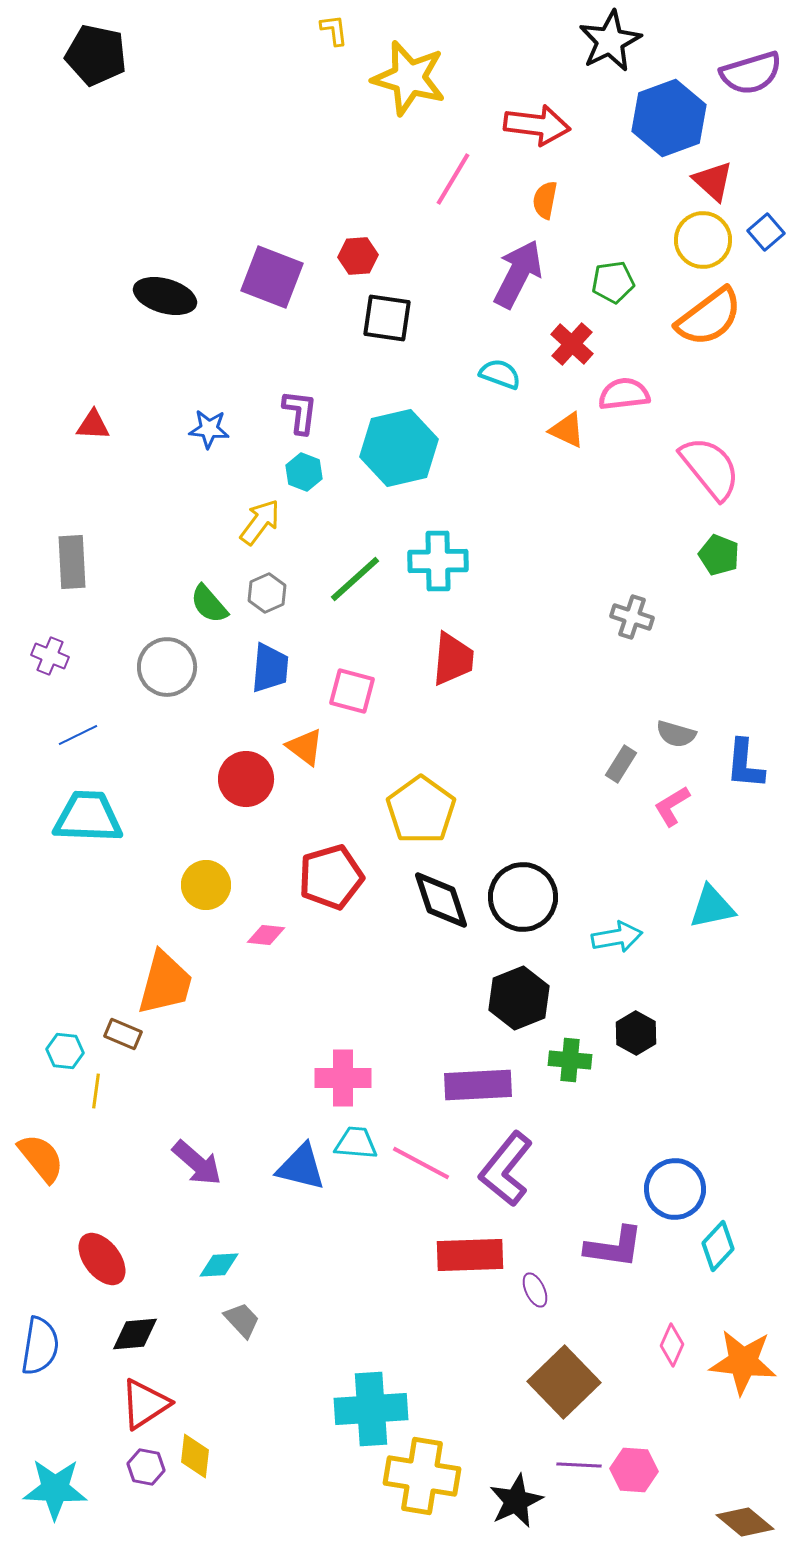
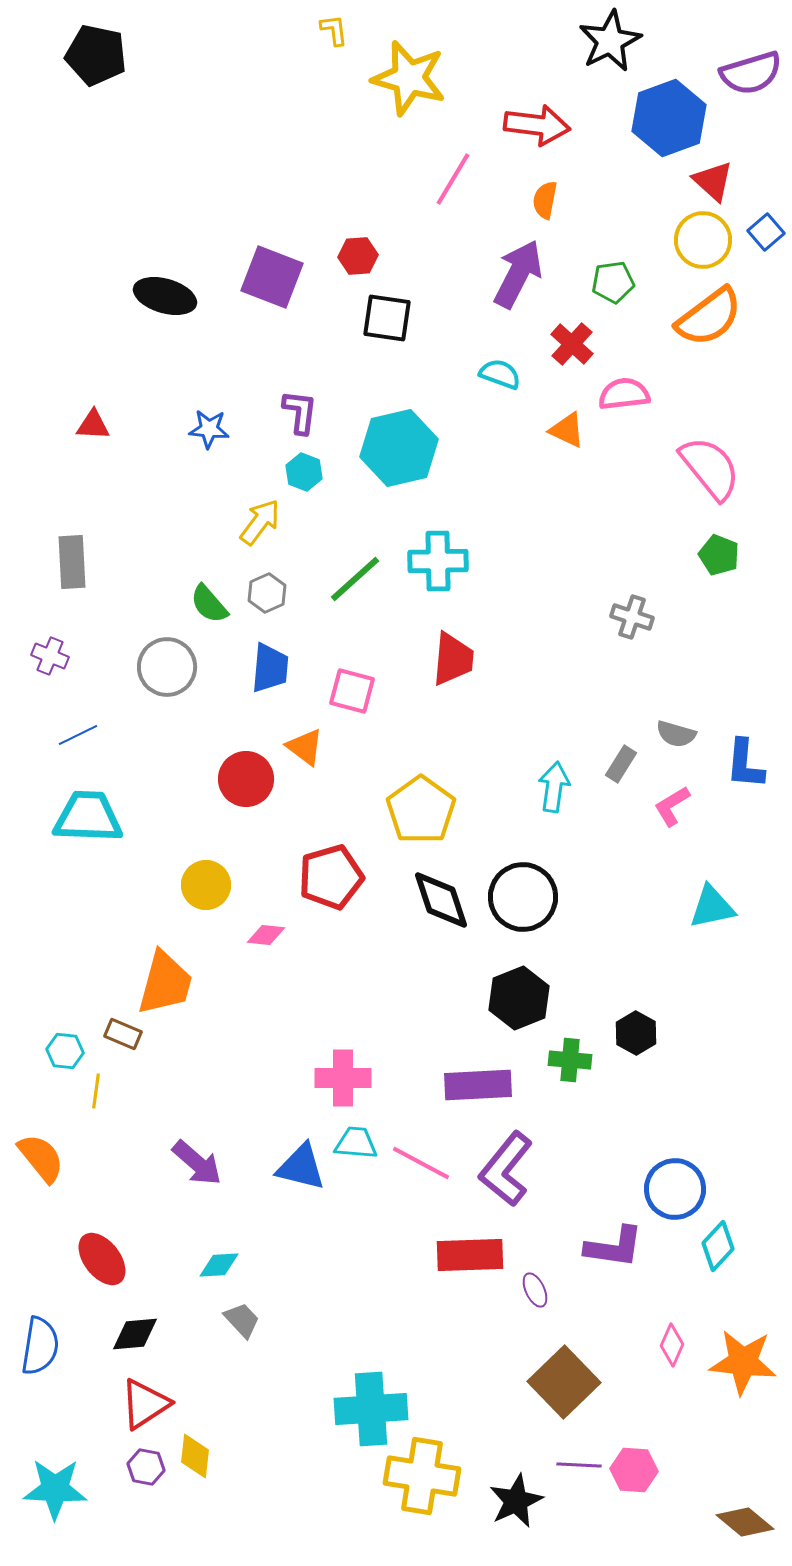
cyan arrow at (617, 937): moved 63 px left, 150 px up; rotated 72 degrees counterclockwise
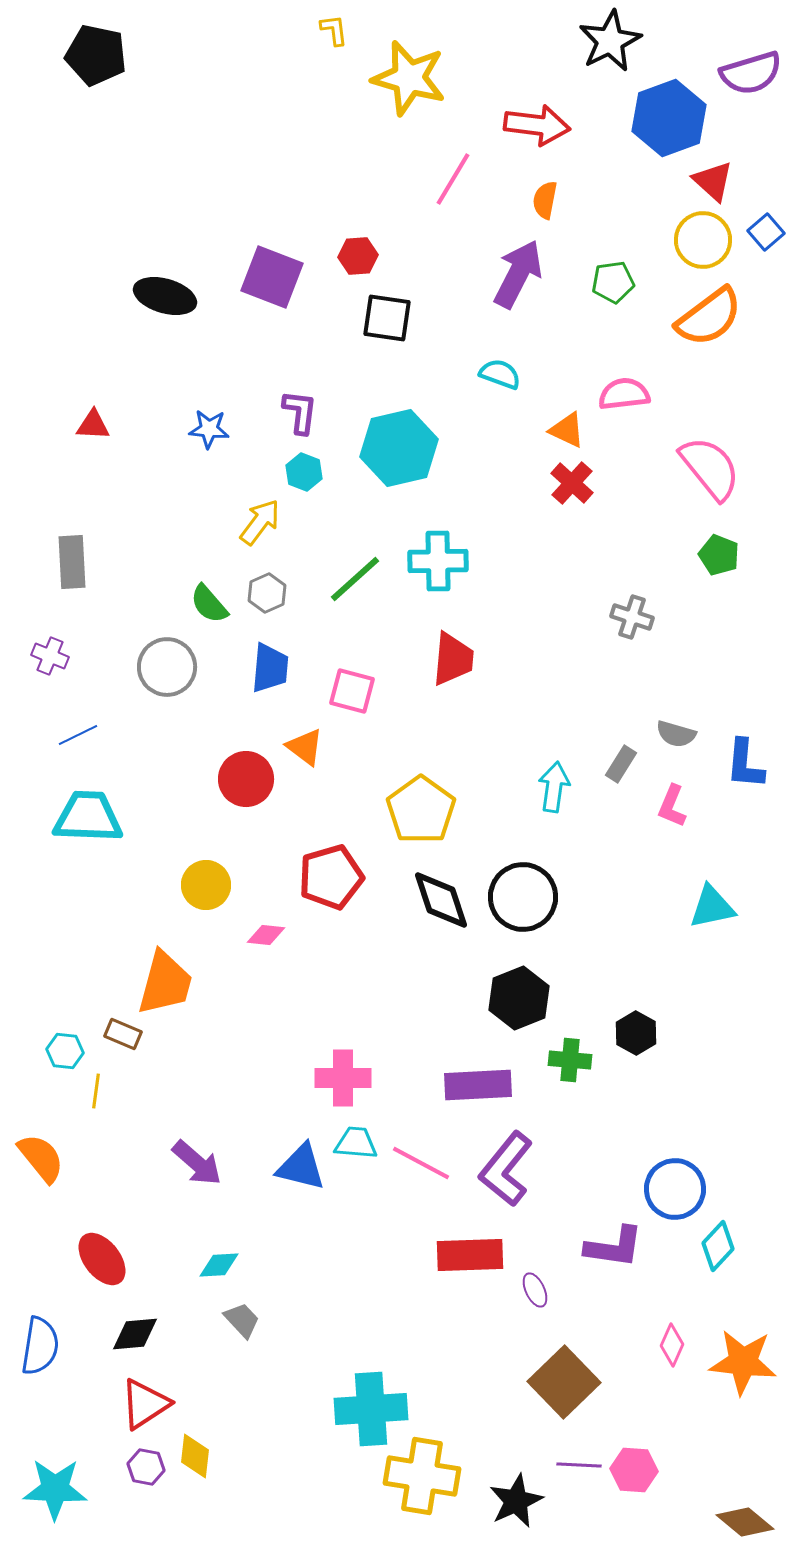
red cross at (572, 344): moved 139 px down
pink L-shape at (672, 806): rotated 36 degrees counterclockwise
